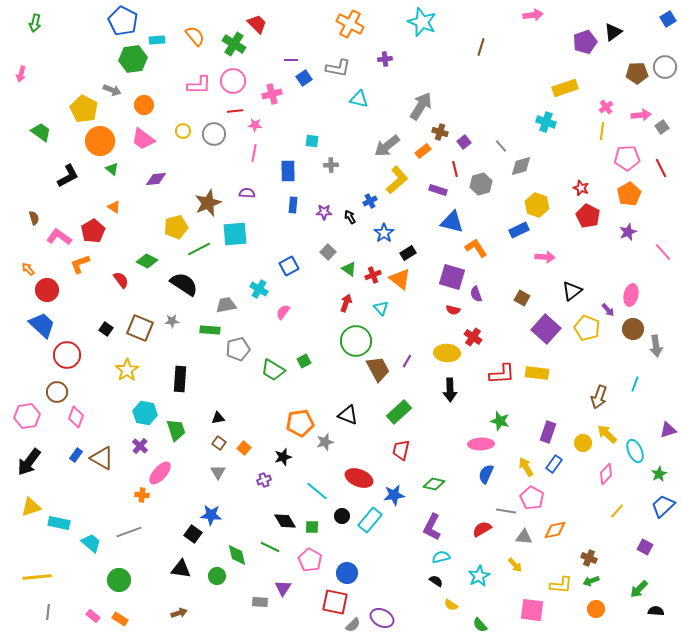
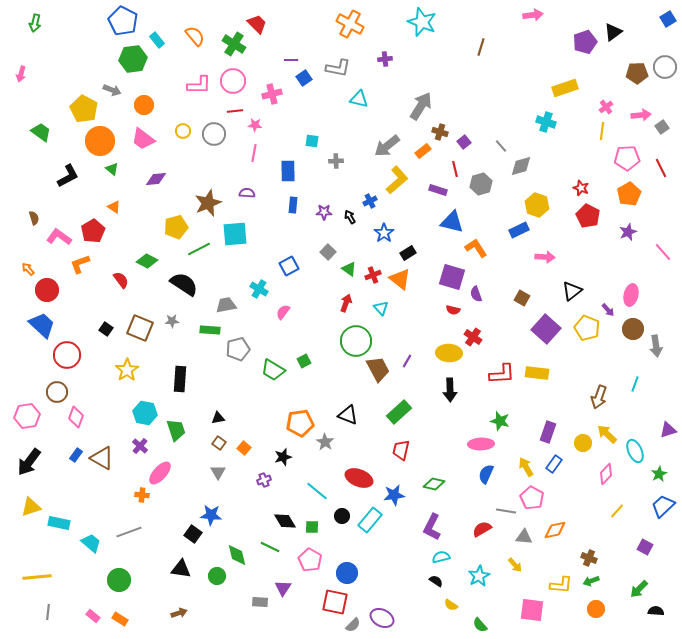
cyan rectangle at (157, 40): rotated 56 degrees clockwise
gray cross at (331, 165): moved 5 px right, 4 px up
yellow ellipse at (447, 353): moved 2 px right
gray star at (325, 442): rotated 24 degrees counterclockwise
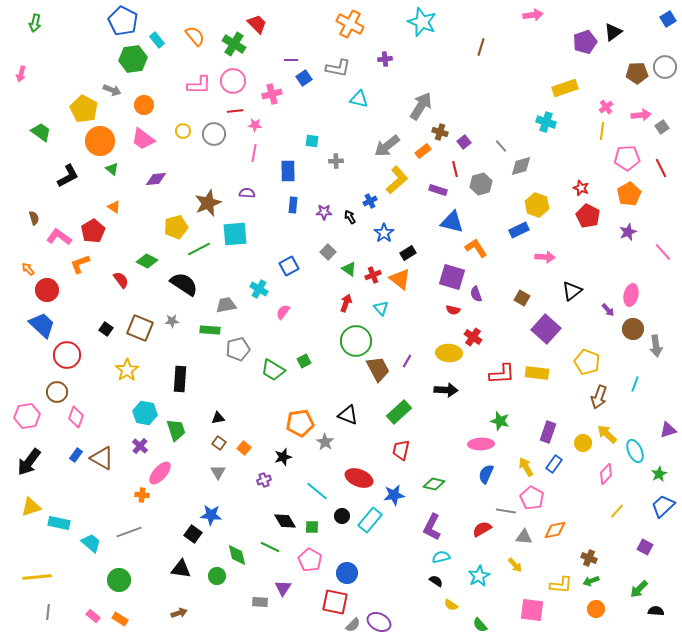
yellow pentagon at (587, 328): moved 34 px down
black arrow at (450, 390): moved 4 px left; rotated 85 degrees counterclockwise
purple ellipse at (382, 618): moved 3 px left, 4 px down
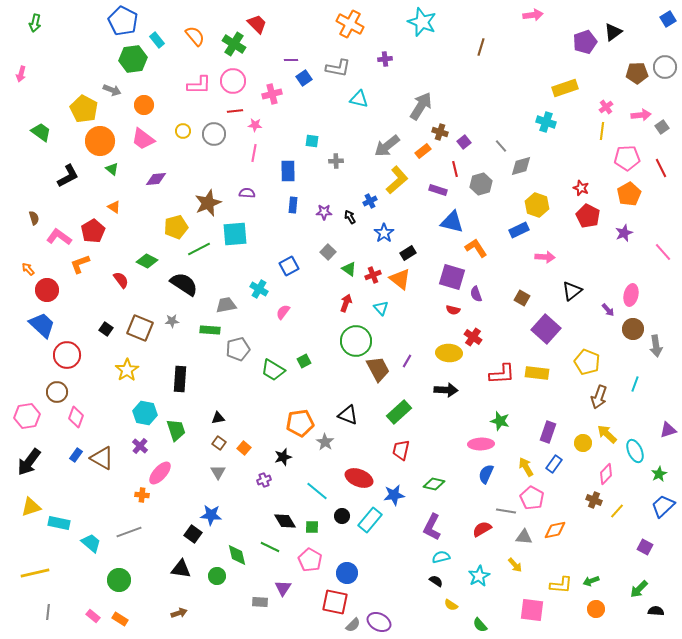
purple star at (628, 232): moved 4 px left, 1 px down
brown cross at (589, 558): moved 5 px right, 58 px up
yellow line at (37, 577): moved 2 px left, 4 px up; rotated 8 degrees counterclockwise
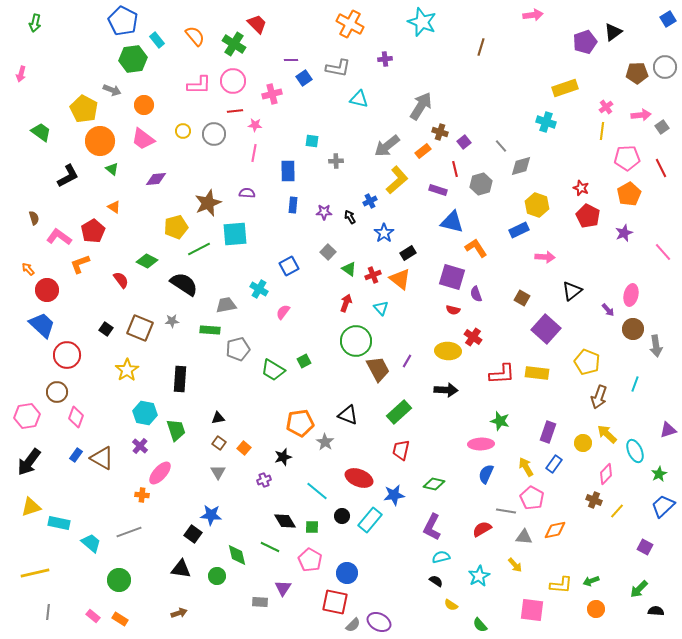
yellow ellipse at (449, 353): moved 1 px left, 2 px up
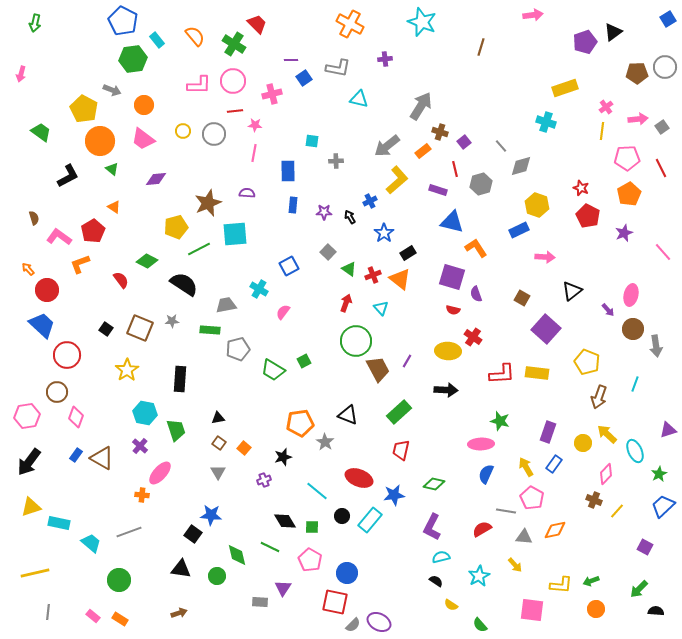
pink arrow at (641, 115): moved 3 px left, 4 px down
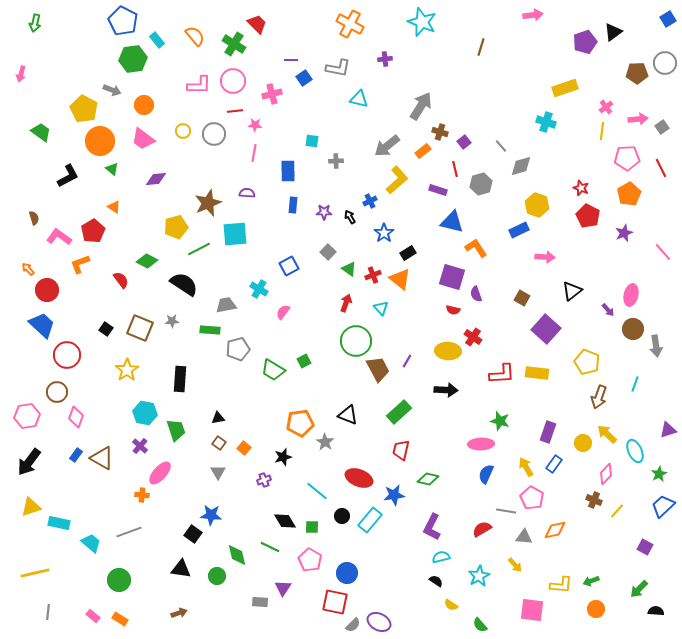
gray circle at (665, 67): moved 4 px up
green diamond at (434, 484): moved 6 px left, 5 px up
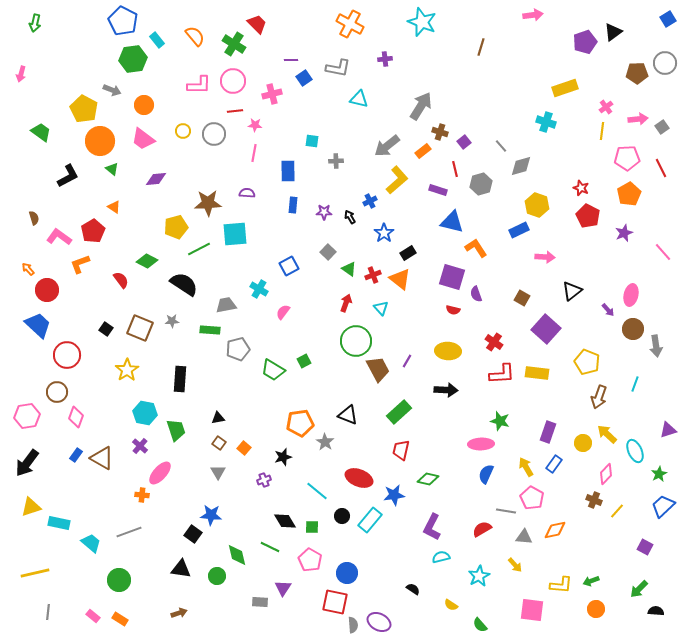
brown star at (208, 203): rotated 20 degrees clockwise
blue trapezoid at (42, 325): moved 4 px left
red cross at (473, 337): moved 21 px right, 5 px down
black arrow at (29, 462): moved 2 px left, 1 px down
black semicircle at (436, 581): moved 23 px left, 8 px down
gray semicircle at (353, 625): rotated 49 degrees counterclockwise
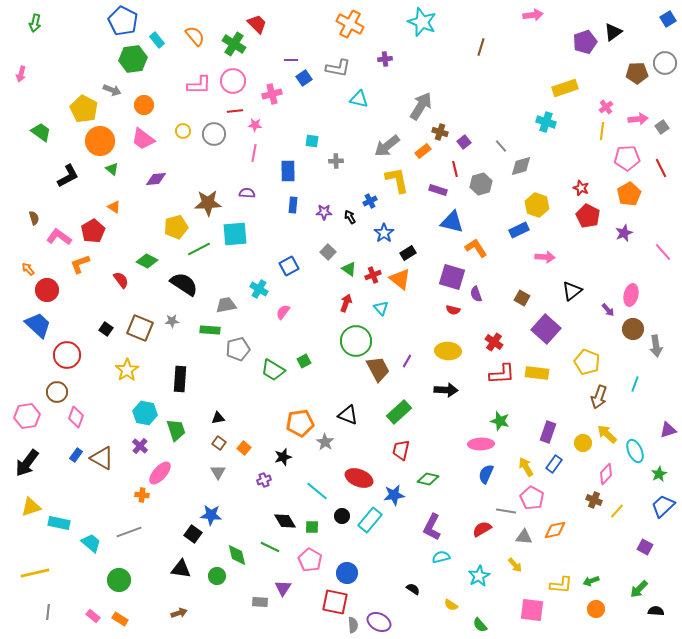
yellow L-shape at (397, 180): rotated 60 degrees counterclockwise
